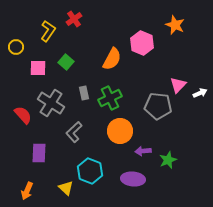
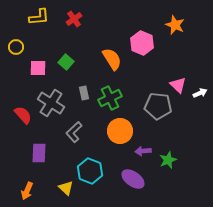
yellow L-shape: moved 9 px left, 14 px up; rotated 50 degrees clockwise
orange semicircle: rotated 60 degrees counterclockwise
pink triangle: rotated 30 degrees counterclockwise
purple ellipse: rotated 30 degrees clockwise
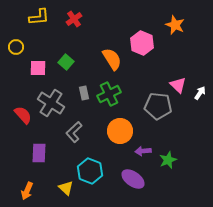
white arrow: rotated 32 degrees counterclockwise
green cross: moved 1 px left, 4 px up
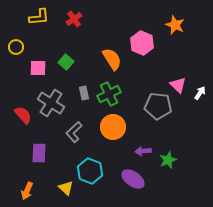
orange circle: moved 7 px left, 4 px up
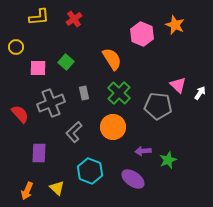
pink hexagon: moved 9 px up
green cross: moved 10 px right, 1 px up; rotated 20 degrees counterclockwise
gray cross: rotated 36 degrees clockwise
red semicircle: moved 3 px left, 1 px up
yellow triangle: moved 9 px left
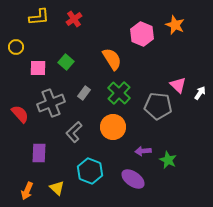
gray rectangle: rotated 48 degrees clockwise
green star: rotated 24 degrees counterclockwise
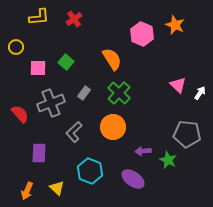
gray pentagon: moved 29 px right, 28 px down
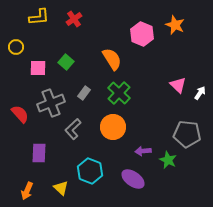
gray L-shape: moved 1 px left, 3 px up
yellow triangle: moved 4 px right
